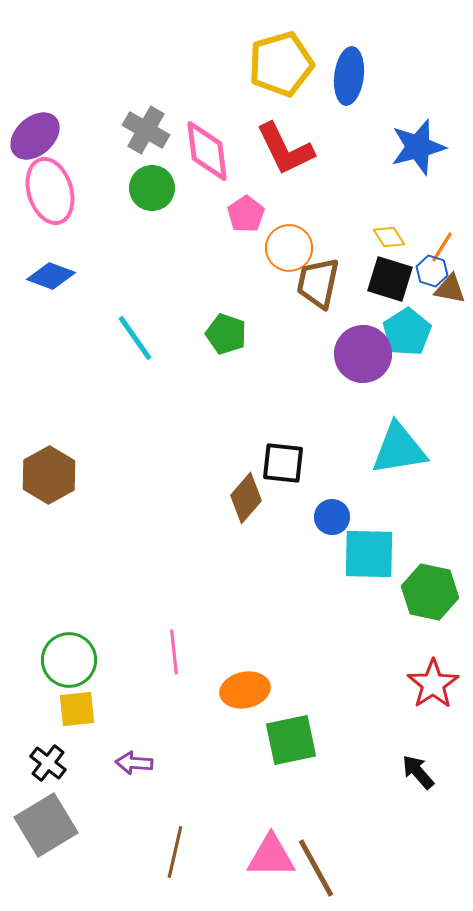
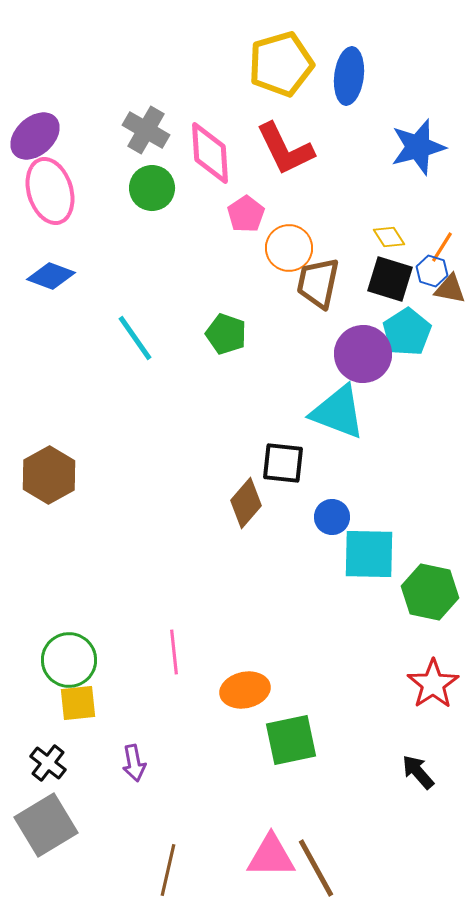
pink diamond at (207, 151): moved 3 px right, 2 px down; rotated 4 degrees clockwise
cyan triangle at (399, 449): moved 61 px left, 37 px up; rotated 30 degrees clockwise
brown diamond at (246, 498): moved 5 px down
yellow square at (77, 709): moved 1 px right, 6 px up
purple arrow at (134, 763): rotated 105 degrees counterclockwise
brown line at (175, 852): moved 7 px left, 18 px down
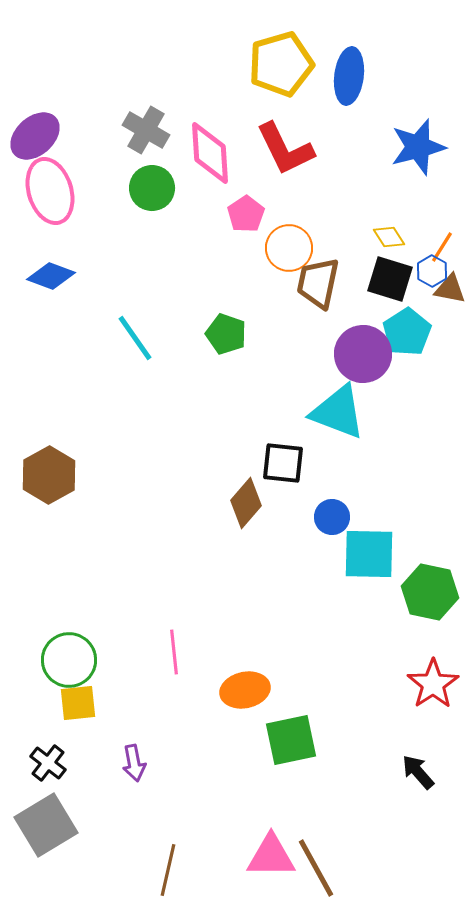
blue hexagon at (432, 271): rotated 12 degrees clockwise
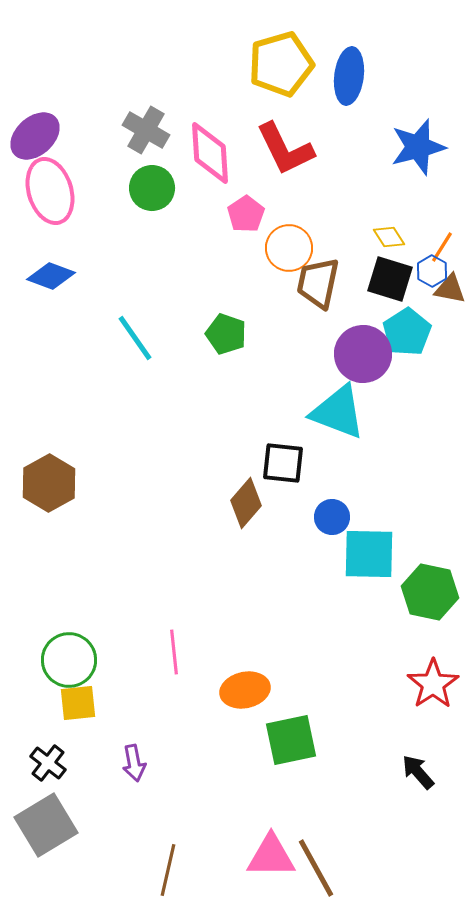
brown hexagon at (49, 475): moved 8 px down
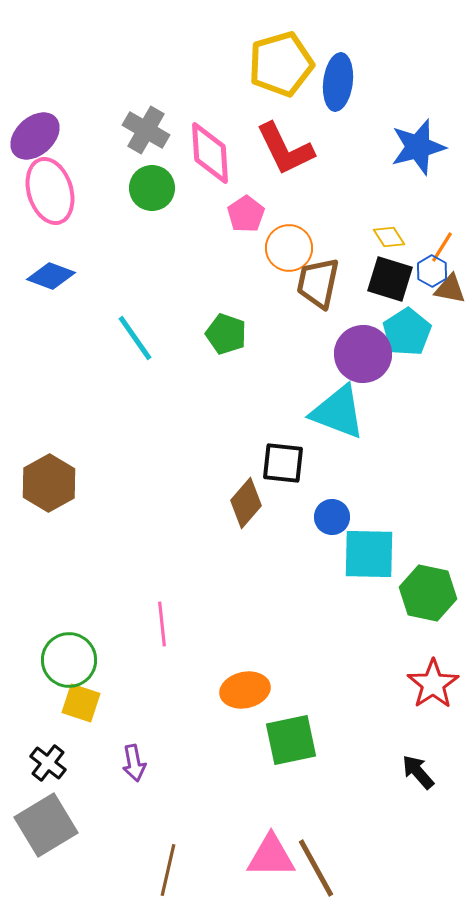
blue ellipse at (349, 76): moved 11 px left, 6 px down
green hexagon at (430, 592): moved 2 px left, 1 px down
pink line at (174, 652): moved 12 px left, 28 px up
yellow square at (78, 703): moved 3 px right; rotated 24 degrees clockwise
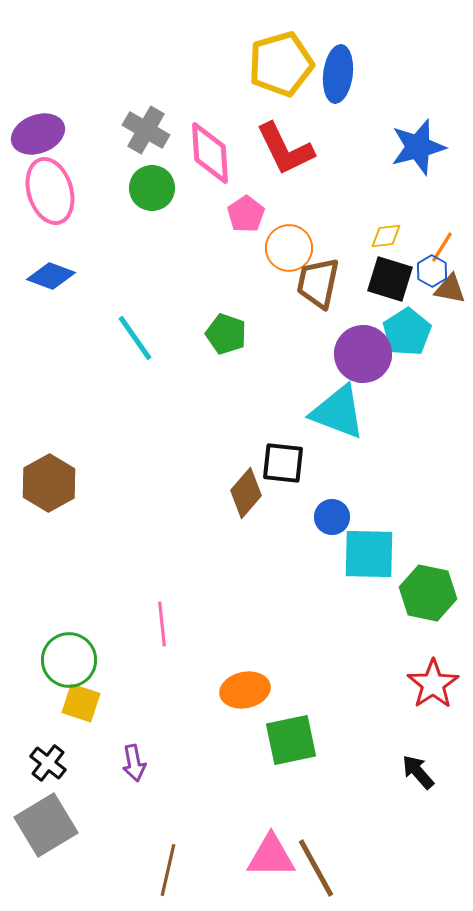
blue ellipse at (338, 82): moved 8 px up
purple ellipse at (35, 136): moved 3 px right, 2 px up; rotated 21 degrees clockwise
yellow diamond at (389, 237): moved 3 px left, 1 px up; rotated 64 degrees counterclockwise
brown diamond at (246, 503): moved 10 px up
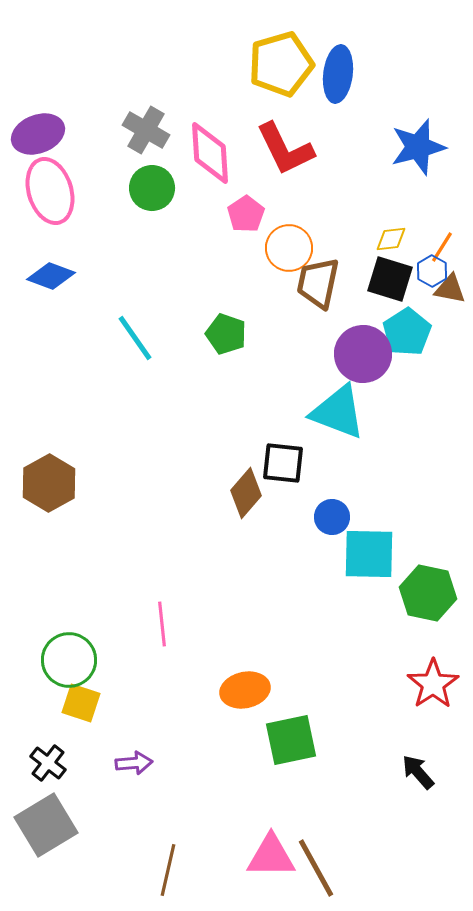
yellow diamond at (386, 236): moved 5 px right, 3 px down
purple arrow at (134, 763): rotated 84 degrees counterclockwise
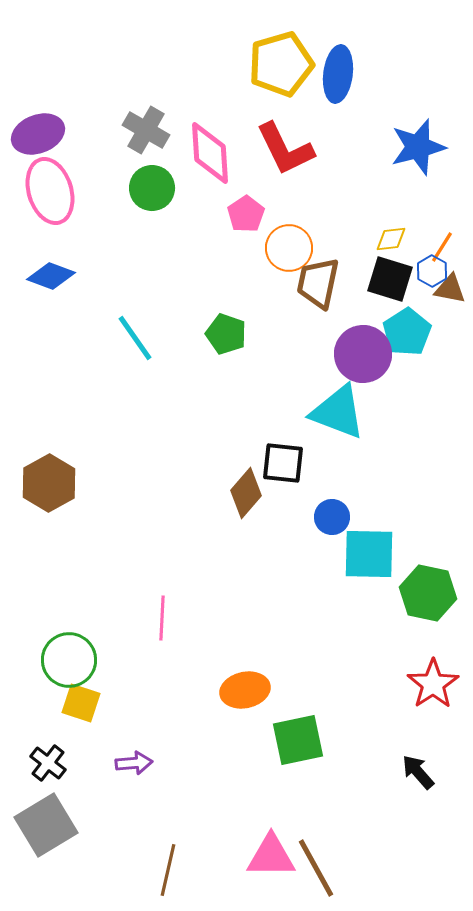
pink line at (162, 624): moved 6 px up; rotated 9 degrees clockwise
green square at (291, 740): moved 7 px right
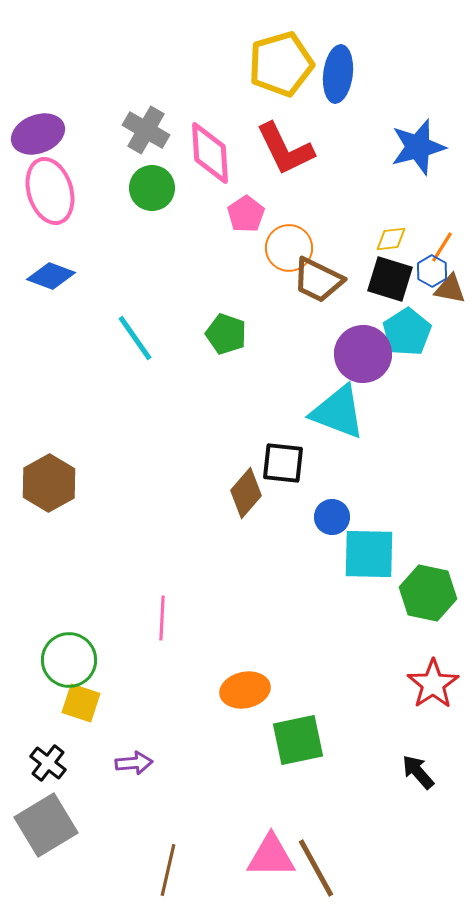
brown trapezoid at (318, 283): moved 3 px up; rotated 76 degrees counterclockwise
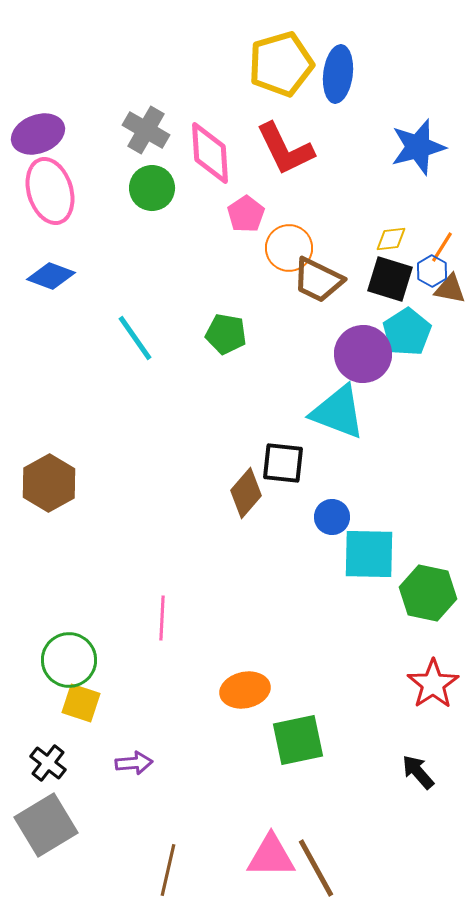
green pentagon at (226, 334): rotated 9 degrees counterclockwise
